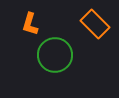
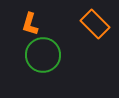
green circle: moved 12 px left
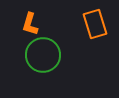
orange rectangle: rotated 28 degrees clockwise
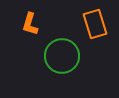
green circle: moved 19 px right, 1 px down
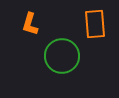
orange rectangle: rotated 12 degrees clockwise
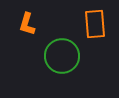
orange L-shape: moved 3 px left
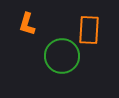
orange rectangle: moved 6 px left, 6 px down; rotated 8 degrees clockwise
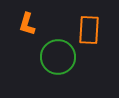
green circle: moved 4 px left, 1 px down
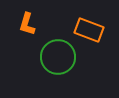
orange rectangle: rotated 72 degrees counterclockwise
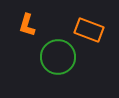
orange L-shape: moved 1 px down
